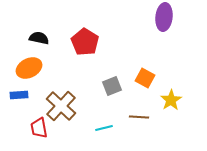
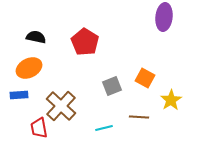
black semicircle: moved 3 px left, 1 px up
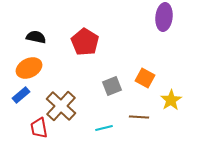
blue rectangle: moved 2 px right; rotated 36 degrees counterclockwise
